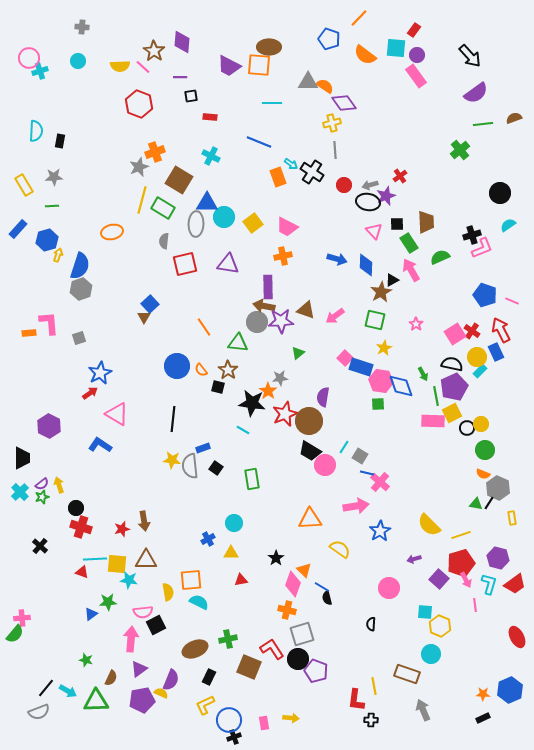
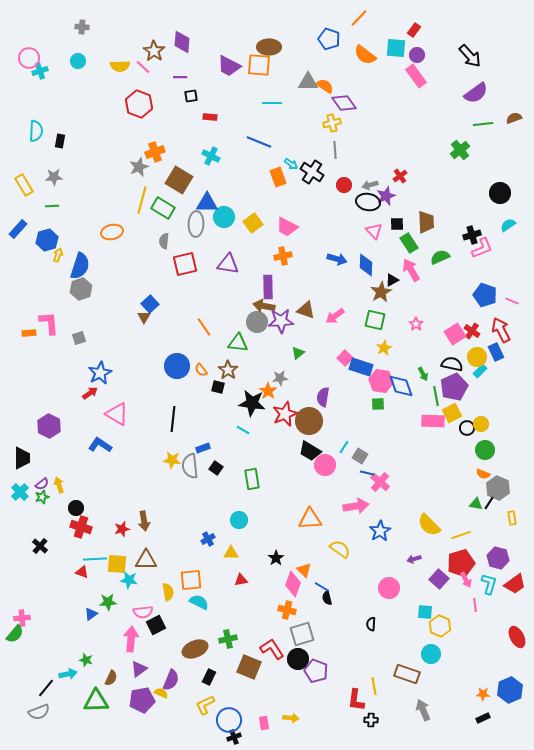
cyan circle at (234, 523): moved 5 px right, 3 px up
cyan arrow at (68, 691): moved 17 px up; rotated 42 degrees counterclockwise
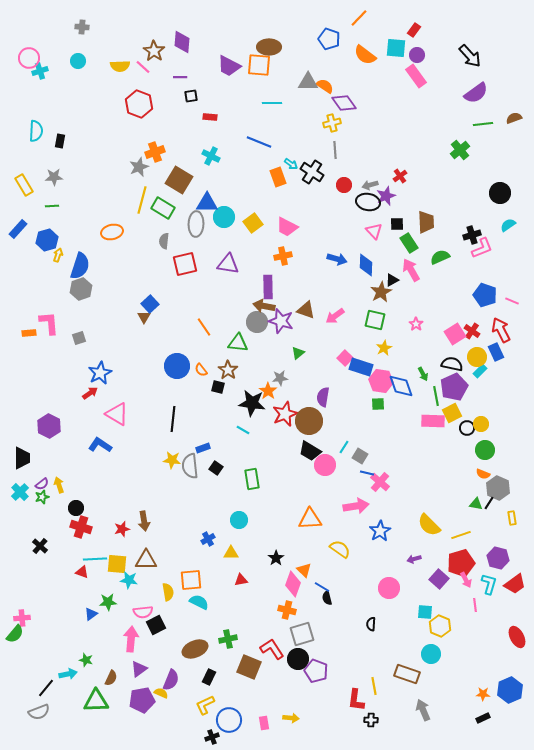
purple star at (281, 321): rotated 20 degrees clockwise
black cross at (234, 737): moved 22 px left
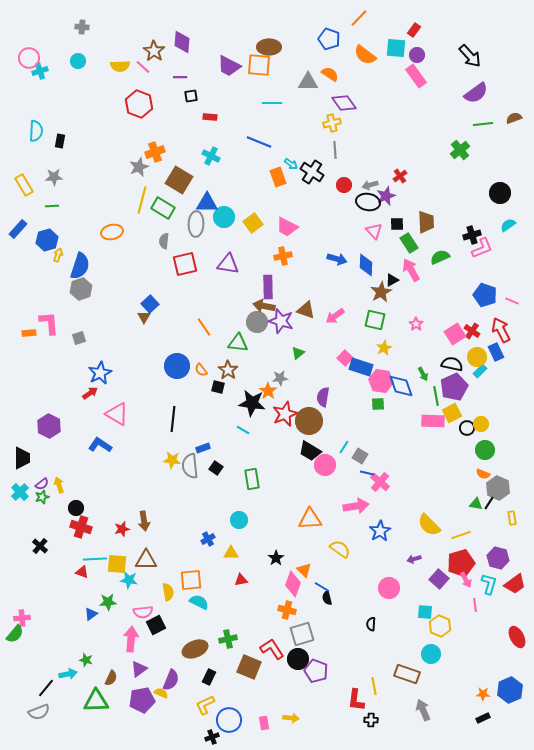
orange semicircle at (325, 86): moved 5 px right, 12 px up
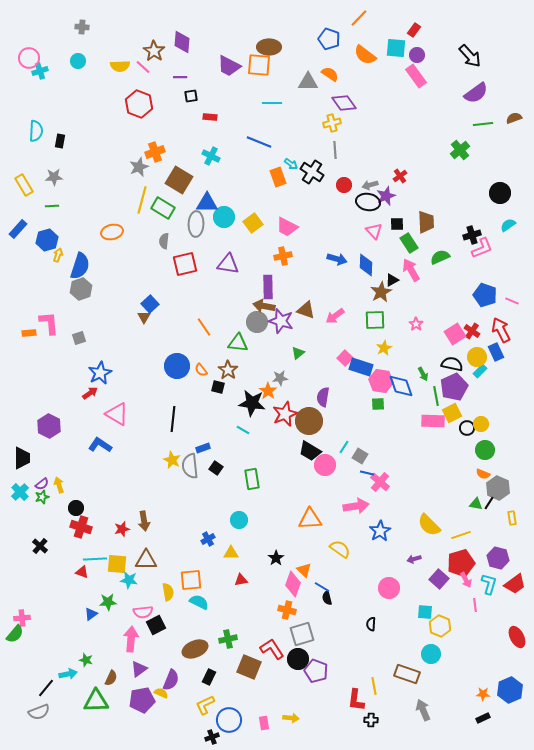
green square at (375, 320): rotated 15 degrees counterclockwise
yellow star at (172, 460): rotated 18 degrees clockwise
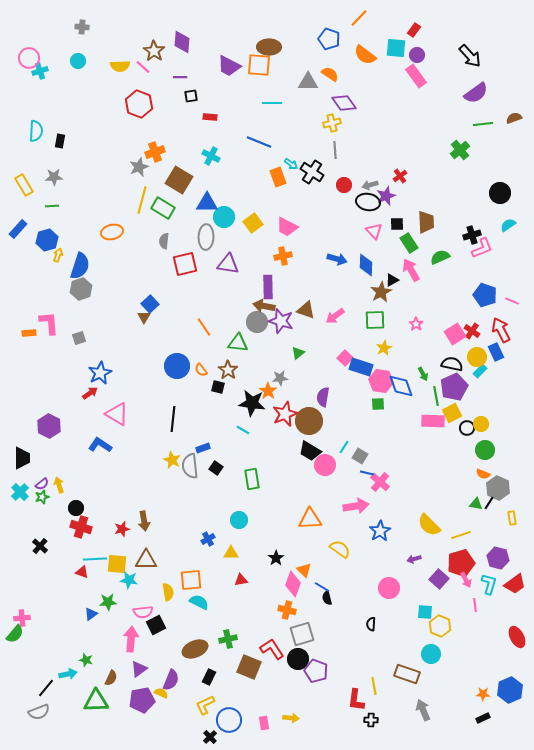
gray ellipse at (196, 224): moved 10 px right, 13 px down
black cross at (212, 737): moved 2 px left; rotated 24 degrees counterclockwise
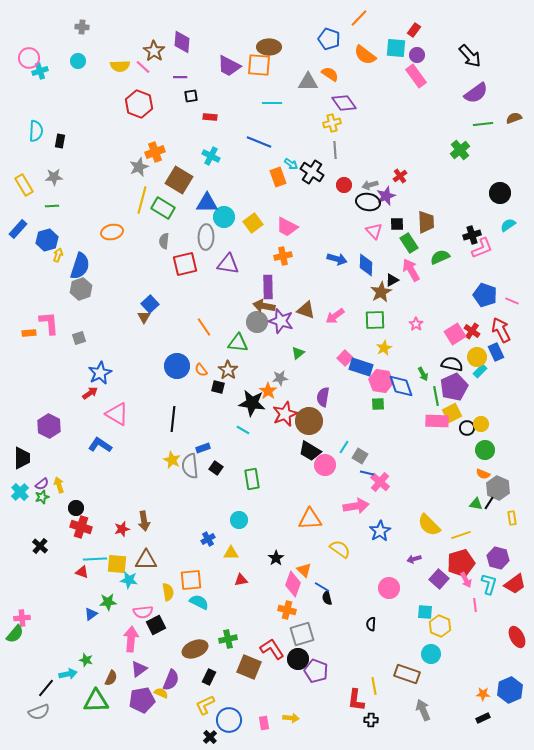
pink rectangle at (433, 421): moved 4 px right
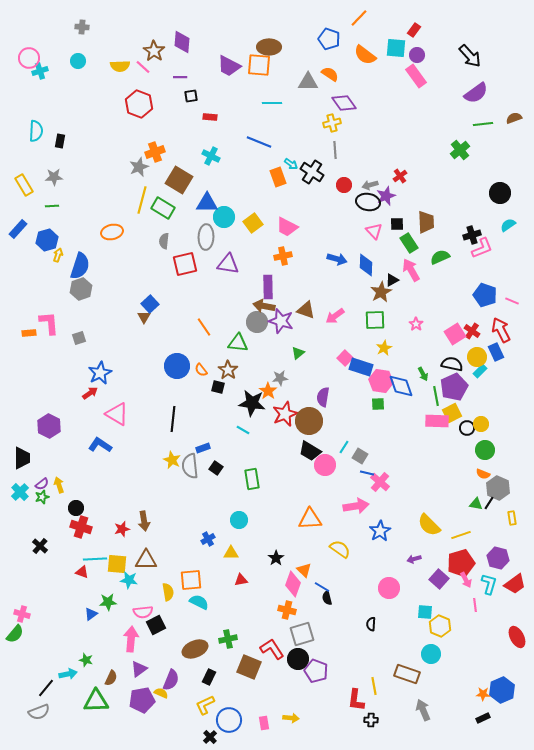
pink cross at (22, 618): moved 4 px up; rotated 21 degrees clockwise
blue hexagon at (510, 690): moved 8 px left
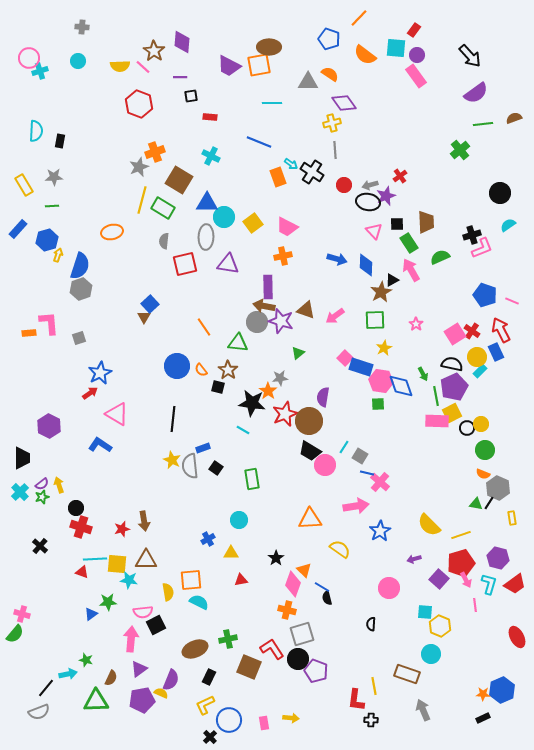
orange square at (259, 65): rotated 15 degrees counterclockwise
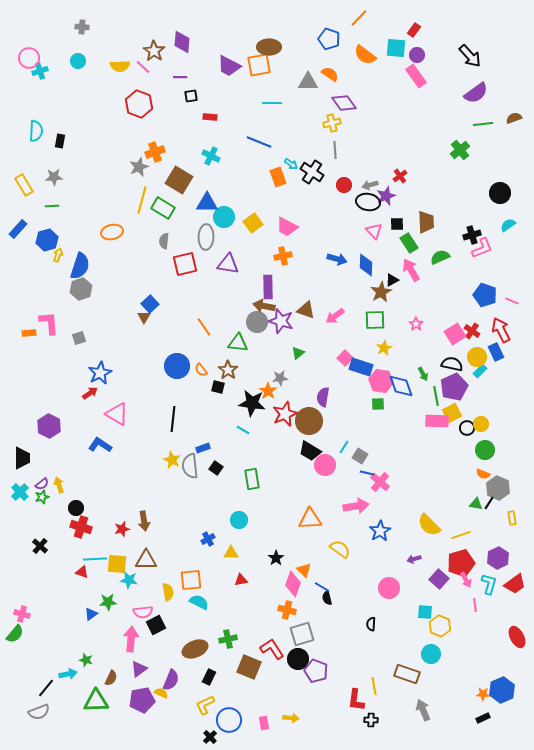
purple hexagon at (498, 558): rotated 20 degrees clockwise
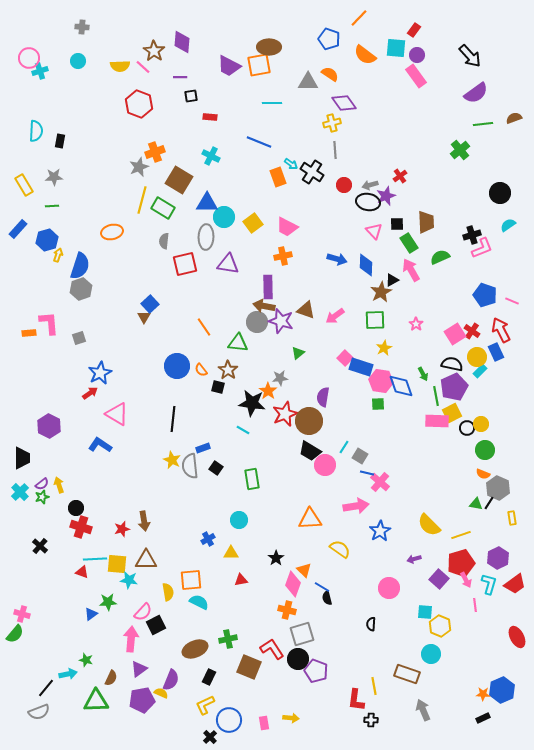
pink semicircle at (143, 612): rotated 42 degrees counterclockwise
